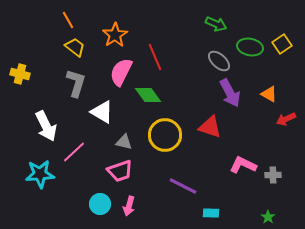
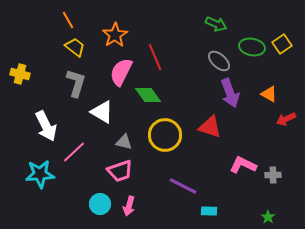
green ellipse: moved 2 px right
purple arrow: rotated 8 degrees clockwise
cyan rectangle: moved 2 px left, 2 px up
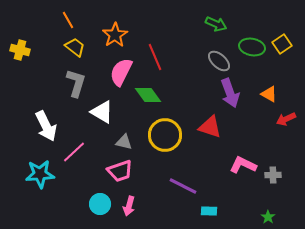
yellow cross: moved 24 px up
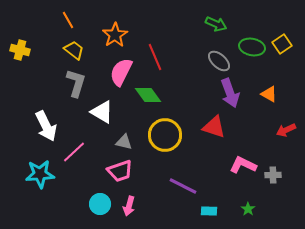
yellow trapezoid: moved 1 px left, 3 px down
red arrow: moved 11 px down
red triangle: moved 4 px right
green star: moved 20 px left, 8 px up
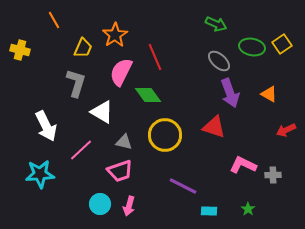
orange line: moved 14 px left
yellow trapezoid: moved 9 px right, 2 px up; rotated 75 degrees clockwise
pink line: moved 7 px right, 2 px up
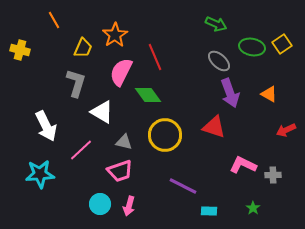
green star: moved 5 px right, 1 px up
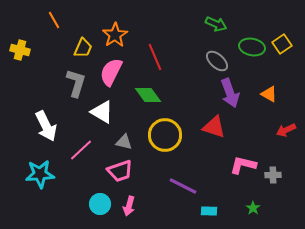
gray ellipse: moved 2 px left
pink semicircle: moved 10 px left
pink L-shape: rotated 12 degrees counterclockwise
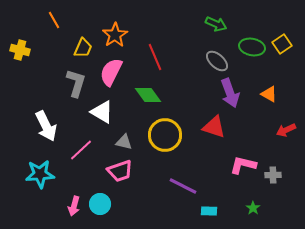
pink arrow: moved 55 px left
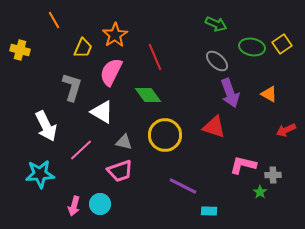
gray L-shape: moved 4 px left, 4 px down
green star: moved 7 px right, 16 px up
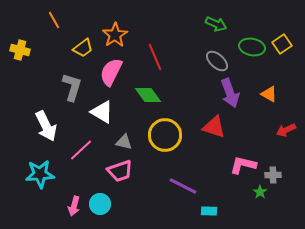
yellow trapezoid: rotated 30 degrees clockwise
